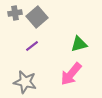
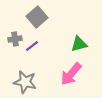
gray cross: moved 26 px down
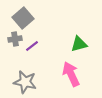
gray square: moved 14 px left, 1 px down
pink arrow: rotated 115 degrees clockwise
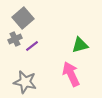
gray cross: rotated 16 degrees counterclockwise
green triangle: moved 1 px right, 1 px down
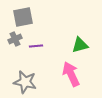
gray square: moved 1 px up; rotated 30 degrees clockwise
purple line: moved 4 px right; rotated 32 degrees clockwise
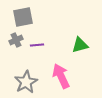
gray cross: moved 1 px right, 1 px down
purple line: moved 1 px right, 1 px up
pink arrow: moved 10 px left, 2 px down
gray star: moved 1 px right; rotated 30 degrees clockwise
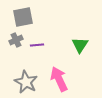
green triangle: rotated 42 degrees counterclockwise
pink arrow: moved 2 px left, 3 px down
gray star: rotated 15 degrees counterclockwise
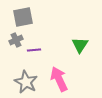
purple line: moved 3 px left, 5 px down
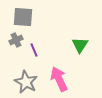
gray square: rotated 15 degrees clockwise
purple line: rotated 72 degrees clockwise
